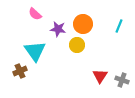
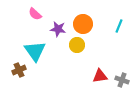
brown cross: moved 1 px left, 1 px up
red triangle: rotated 49 degrees clockwise
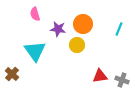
pink semicircle: rotated 32 degrees clockwise
cyan line: moved 3 px down
brown cross: moved 7 px left, 4 px down; rotated 24 degrees counterclockwise
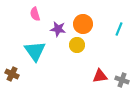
brown cross: rotated 16 degrees counterclockwise
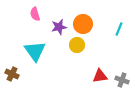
purple star: moved 1 px right, 2 px up; rotated 21 degrees counterclockwise
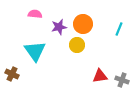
pink semicircle: rotated 112 degrees clockwise
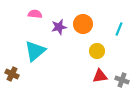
yellow circle: moved 20 px right, 6 px down
cyan triangle: rotated 25 degrees clockwise
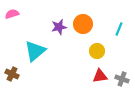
pink semicircle: moved 23 px left; rotated 24 degrees counterclockwise
gray cross: moved 1 px up
